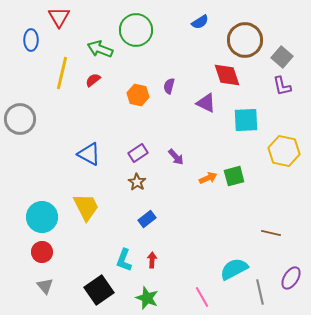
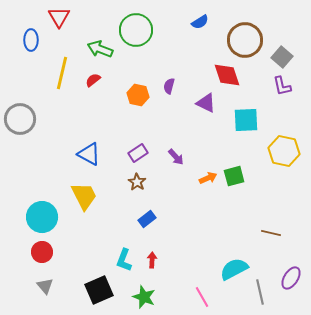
yellow trapezoid: moved 2 px left, 11 px up
black square: rotated 12 degrees clockwise
green star: moved 3 px left, 1 px up
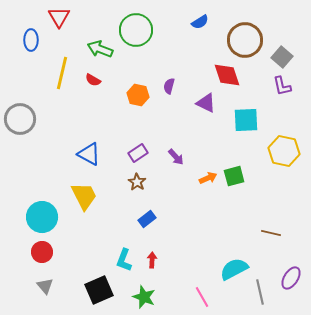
red semicircle: rotated 112 degrees counterclockwise
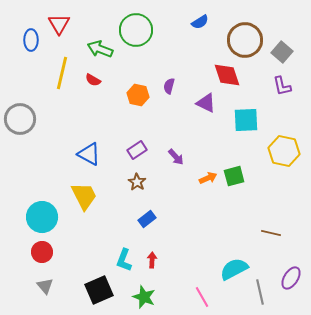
red triangle: moved 7 px down
gray square: moved 5 px up
purple rectangle: moved 1 px left, 3 px up
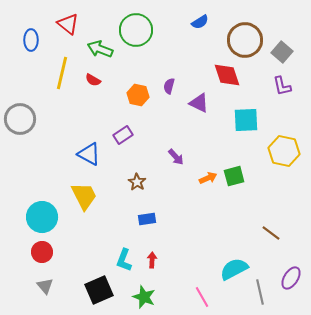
red triangle: moved 9 px right; rotated 20 degrees counterclockwise
purple triangle: moved 7 px left
purple rectangle: moved 14 px left, 15 px up
blue rectangle: rotated 30 degrees clockwise
brown line: rotated 24 degrees clockwise
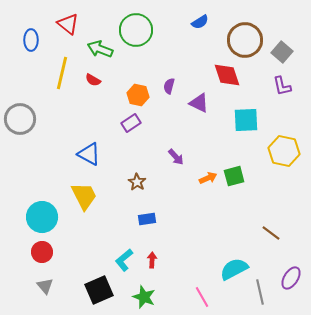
purple rectangle: moved 8 px right, 12 px up
cyan L-shape: rotated 30 degrees clockwise
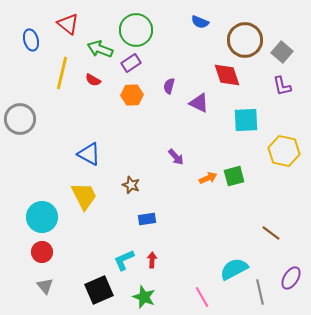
blue semicircle: rotated 54 degrees clockwise
blue ellipse: rotated 15 degrees counterclockwise
orange hexagon: moved 6 px left; rotated 15 degrees counterclockwise
purple rectangle: moved 60 px up
brown star: moved 6 px left, 3 px down; rotated 12 degrees counterclockwise
cyan L-shape: rotated 15 degrees clockwise
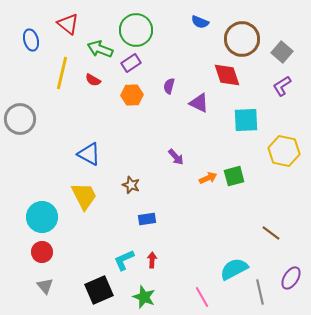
brown circle: moved 3 px left, 1 px up
purple L-shape: rotated 70 degrees clockwise
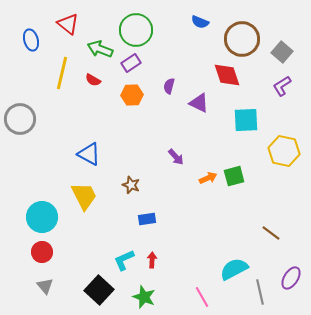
black square: rotated 24 degrees counterclockwise
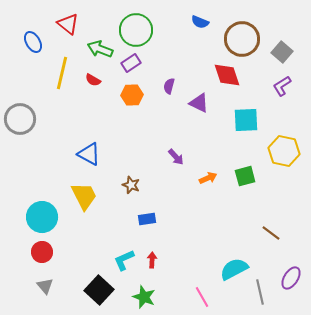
blue ellipse: moved 2 px right, 2 px down; rotated 15 degrees counterclockwise
green square: moved 11 px right
